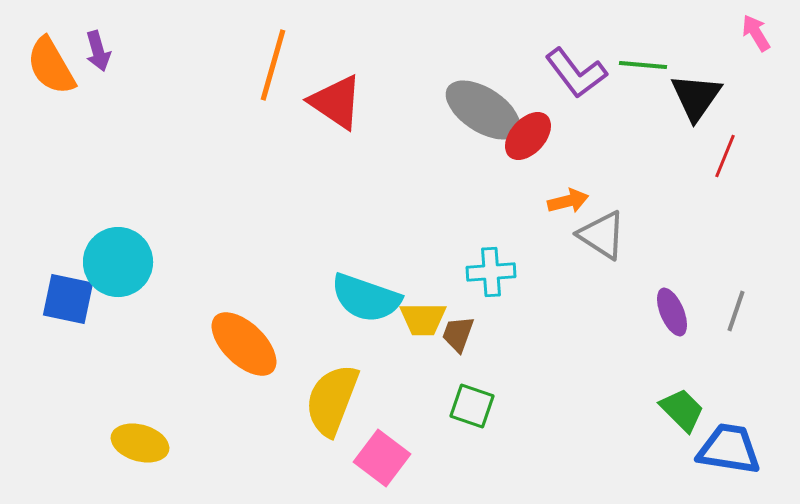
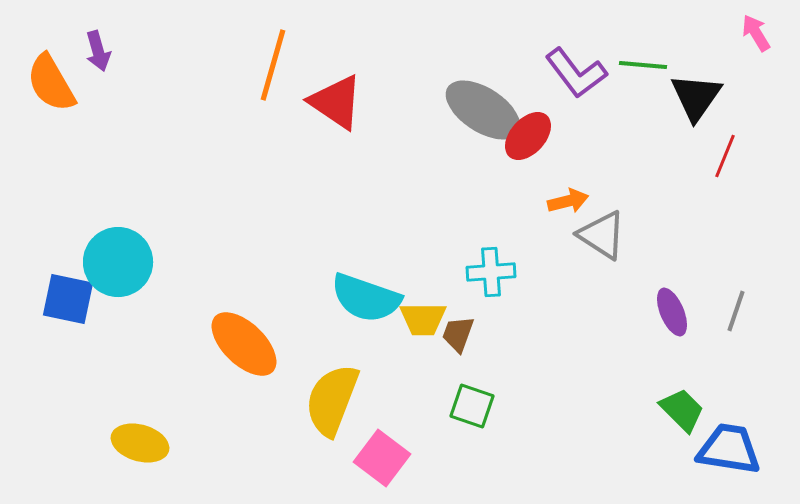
orange semicircle: moved 17 px down
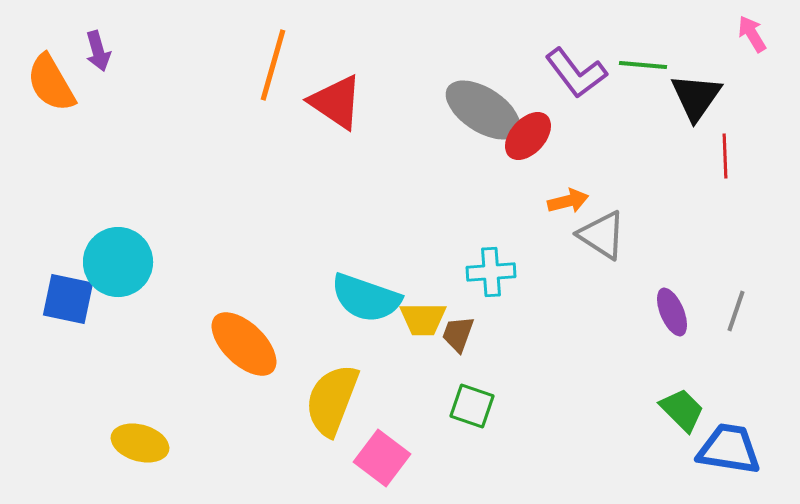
pink arrow: moved 4 px left, 1 px down
red line: rotated 24 degrees counterclockwise
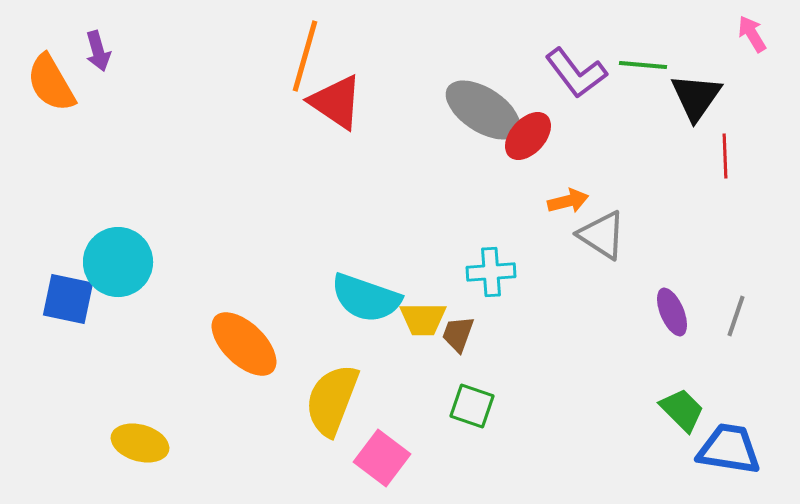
orange line: moved 32 px right, 9 px up
gray line: moved 5 px down
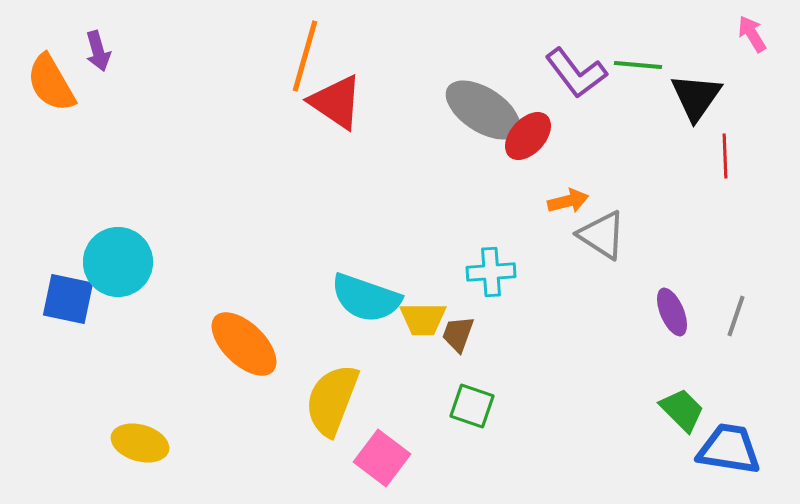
green line: moved 5 px left
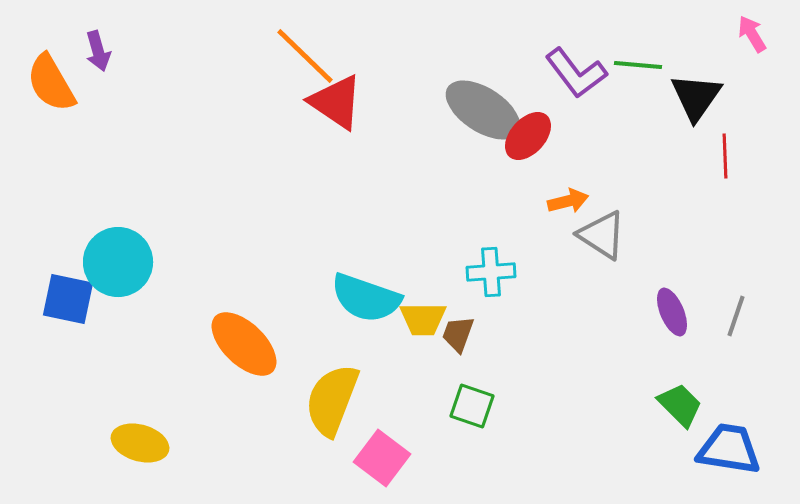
orange line: rotated 62 degrees counterclockwise
green trapezoid: moved 2 px left, 5 px up
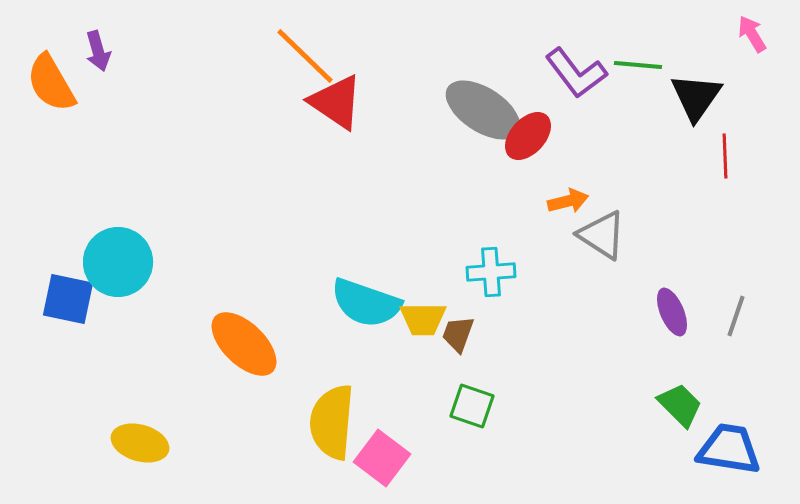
cyan semicircle: moved 5 px down
yellow semicircle: moved 22 px down; rotated 16 degrees counterclockwise
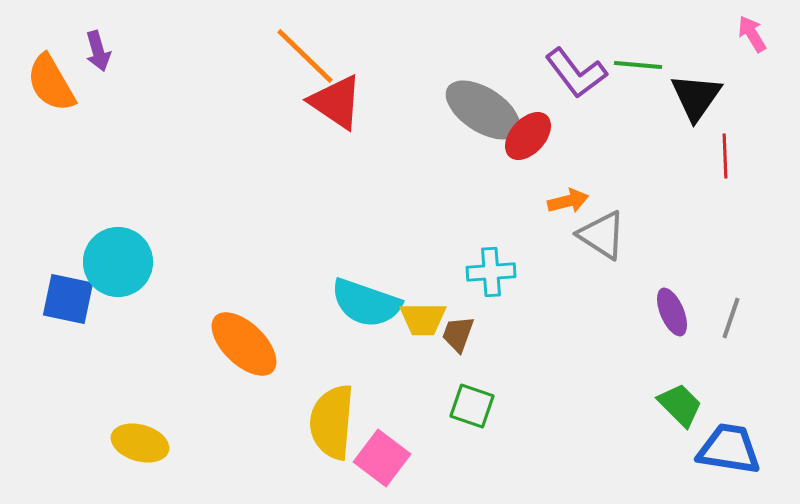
gray line: moved 5 px left, 2 px down
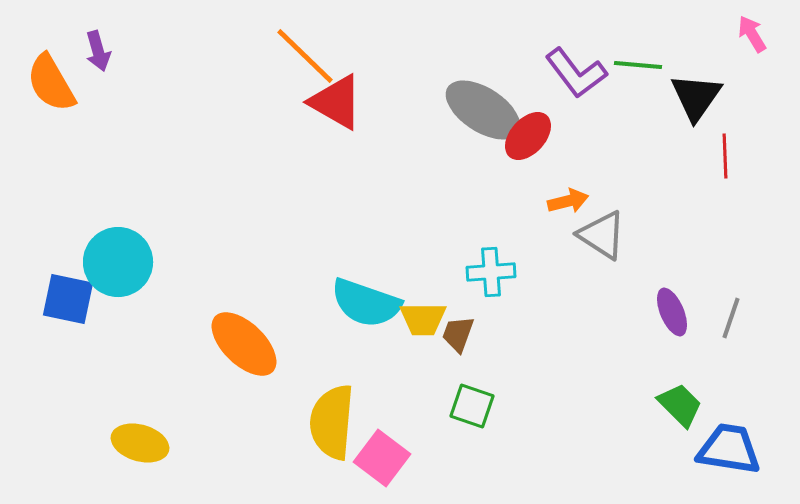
red triangle: rotated 4 degrees counterclockwise
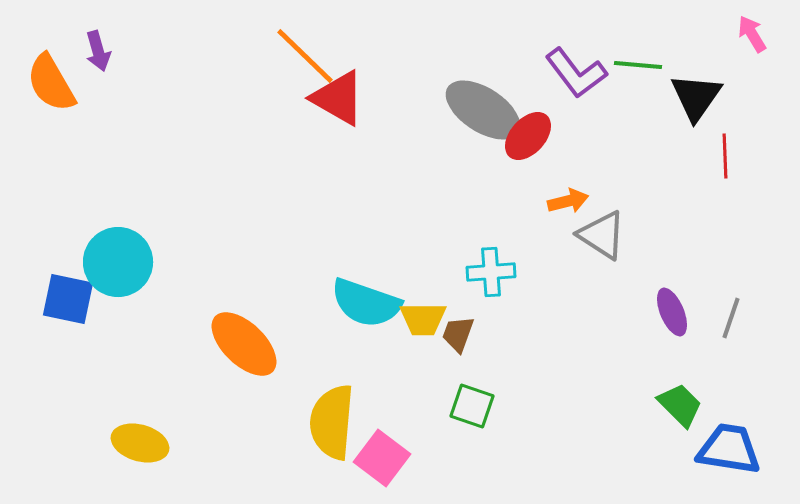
red triangle: moved 2 px right, 4 px up
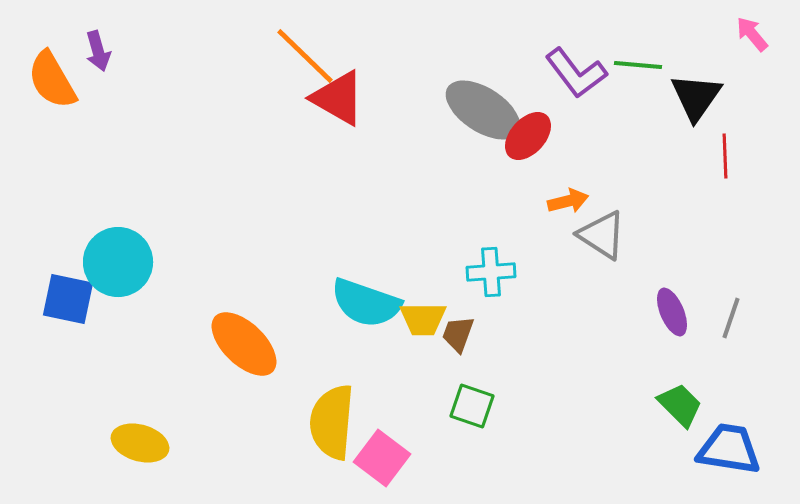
pink arrow: rotated 9 degrees counterclockwise
orange semicircle: moved 1 px right, 3 px up
